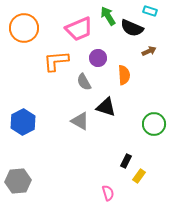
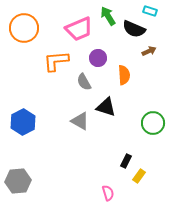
black semicircle: moved 2 px right, 1 px down
green circle: moved 1 px left, 1 px up
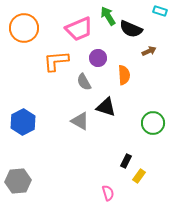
cyan rectangle: moved 10 px right
black semicircle: moved 3 px left
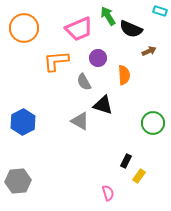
black triangle: moved 3 px left, 2 px up
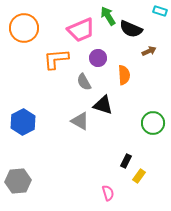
pink trapezoid: moved 2 px right, 1 px down
orange L-shape: moved 2 px up
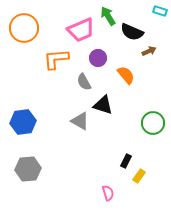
black semicircle: moved 1 px right, 3 px down
orange semicircle: moved 2 px right; rotated 36 degrees counterclockwise
blue hexagon: rotated 20 degrees clockwise
gray hexagon: moved 10 px right, 12 px up
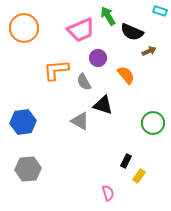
orange L-shape: moved 11 px down
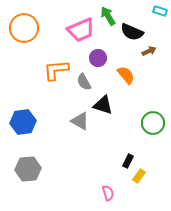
black rectangle: moved 2 px right
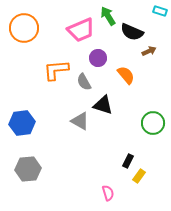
blue hexagon: moved 1 px left, 1 px down
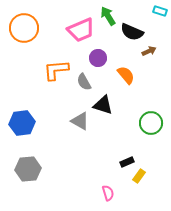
green circle: moved 2 px left
black rectangle: moved 1 px left, 1 px down; rotated 40 degrees clockwise
